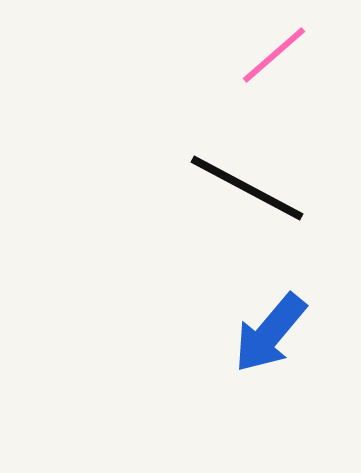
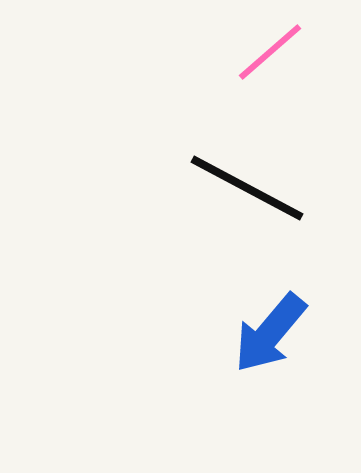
pink line: moved 4 px left, 3 px up
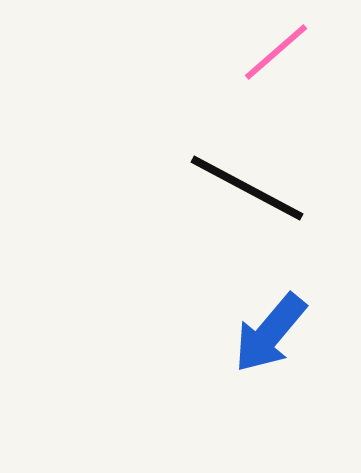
pink line: moved 6 px right
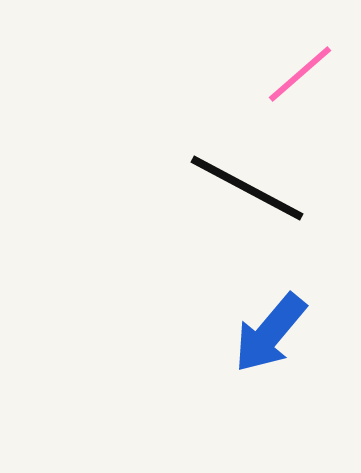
pink line: moved 24 px right, 22 px down
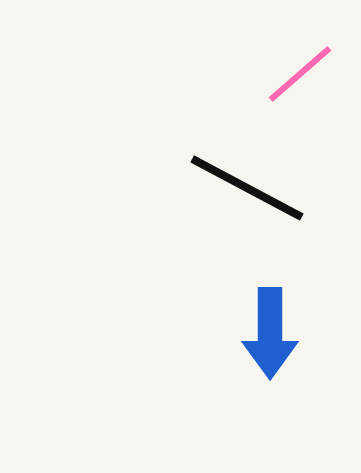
blue arrow: rotated 40 degrees counterclockwise
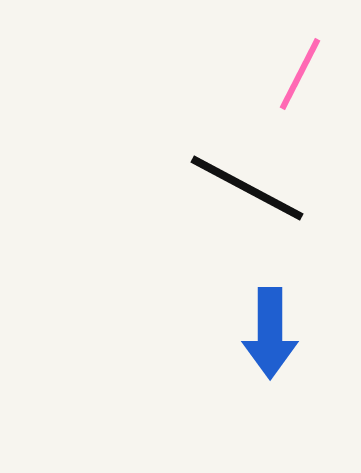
pink line: rotated 22 degrees counterclockwise
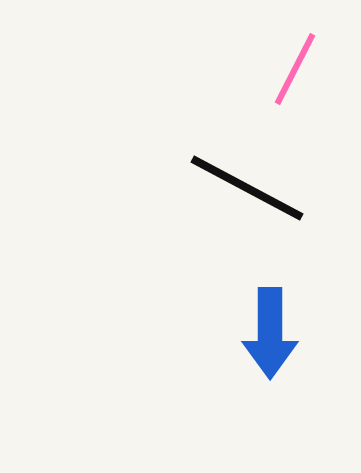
pink line: moved 5 px left, 5 px up
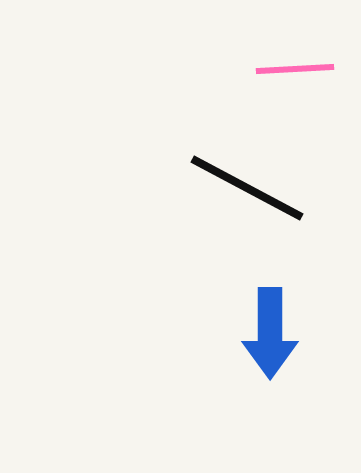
pink line: rotated 60 degrees clockwise
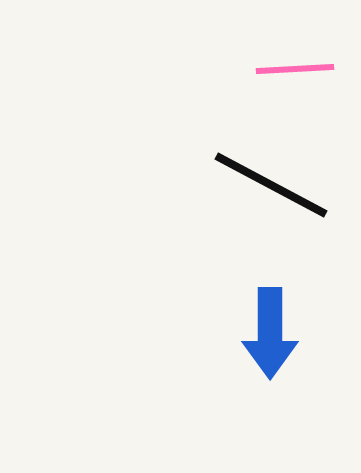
black line: moved 24 px right, 3 px up
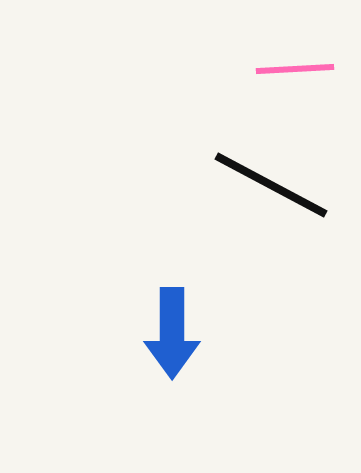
blue arrow: moved 98 px left
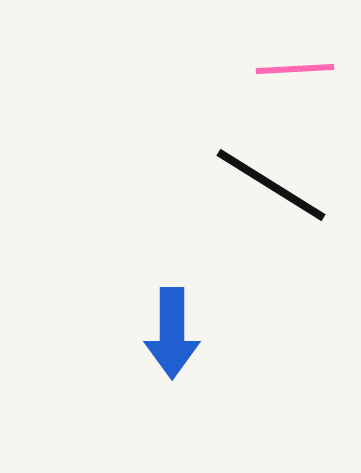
black line: rotated 4 degrees clockwise
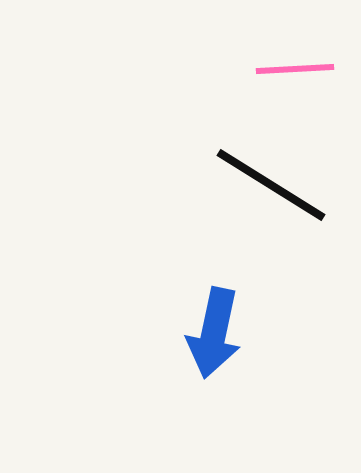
blue arrow: moved 42 px right; rotated 12 degrees clockwise
